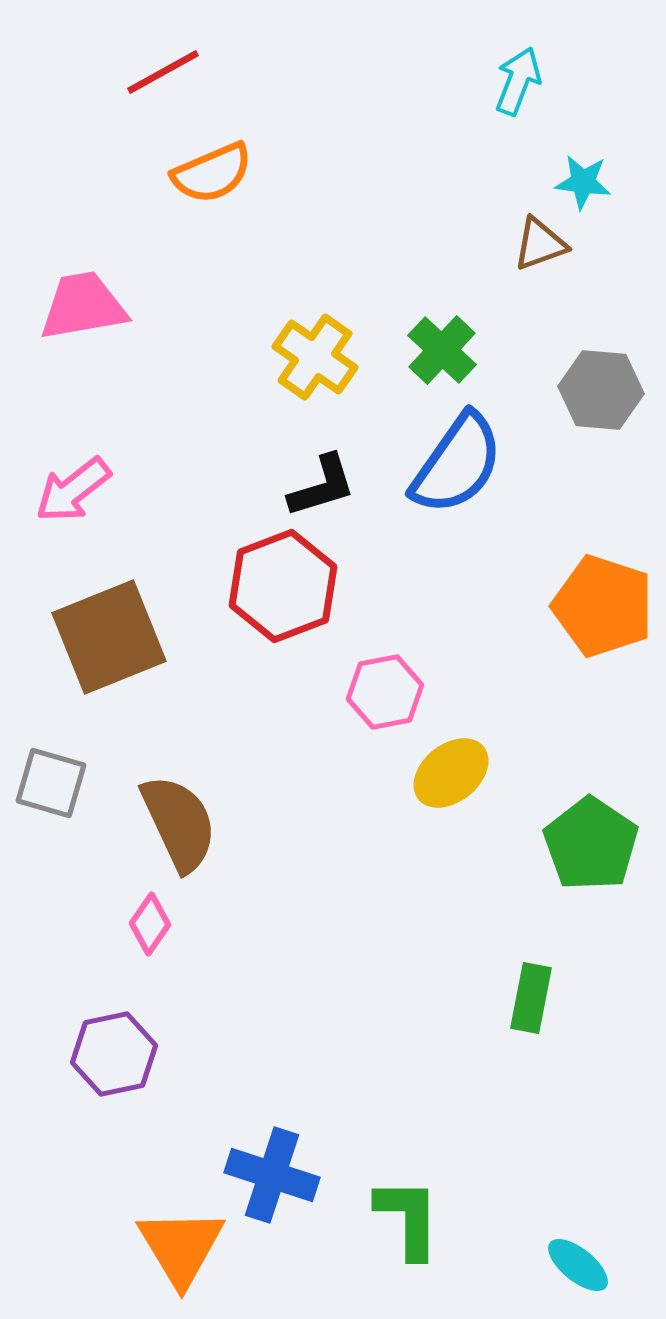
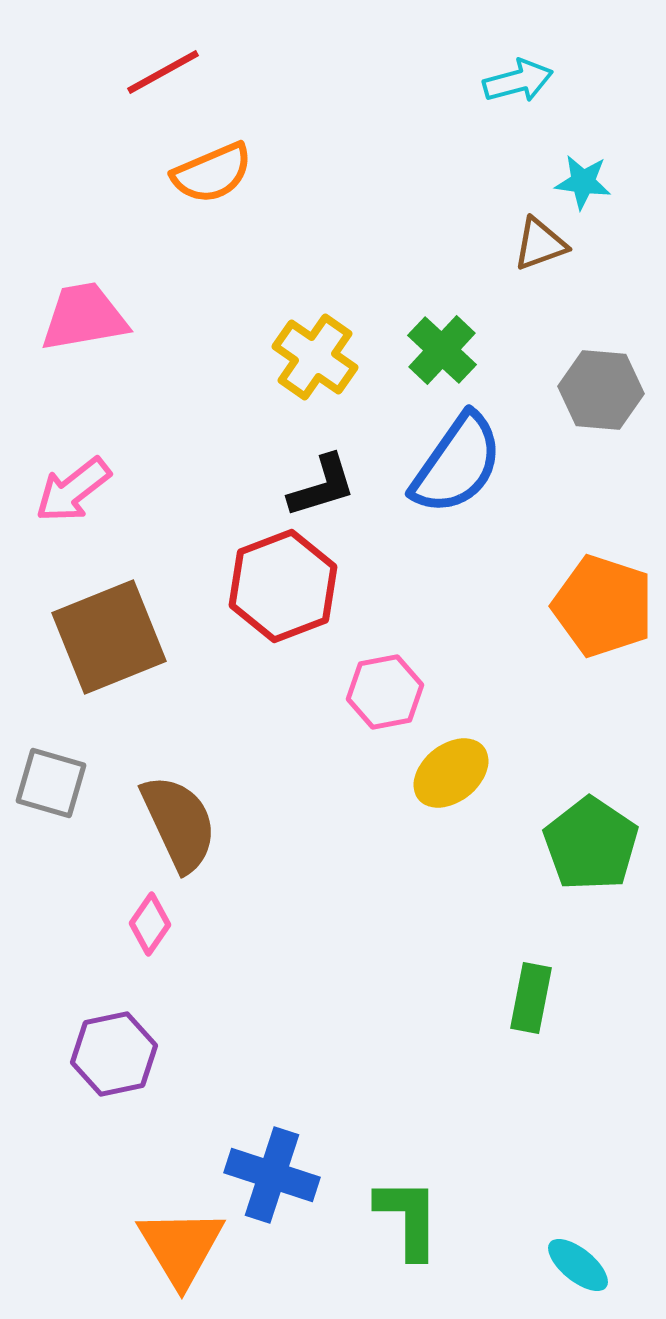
cyan arrow: rotated 54 degrees clockwise
pink trapezoid: moved 1 px right, 11 px down
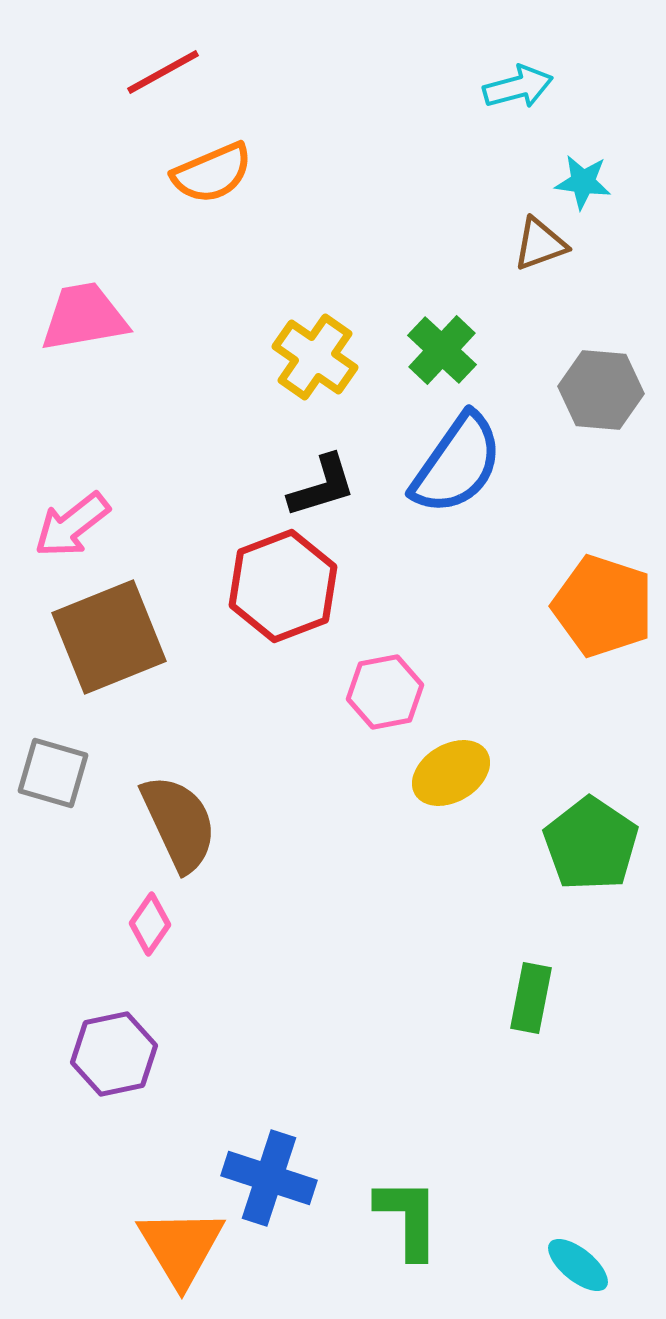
cyan arrow: moved 6 px down
pink arrow: moved 1 px left, 35 px down
yellow ellipse: rotated 8 degrees clockwise
gray square: moved 2 px right, 10 px up
blue cross: moved 3 px left, 3 px down
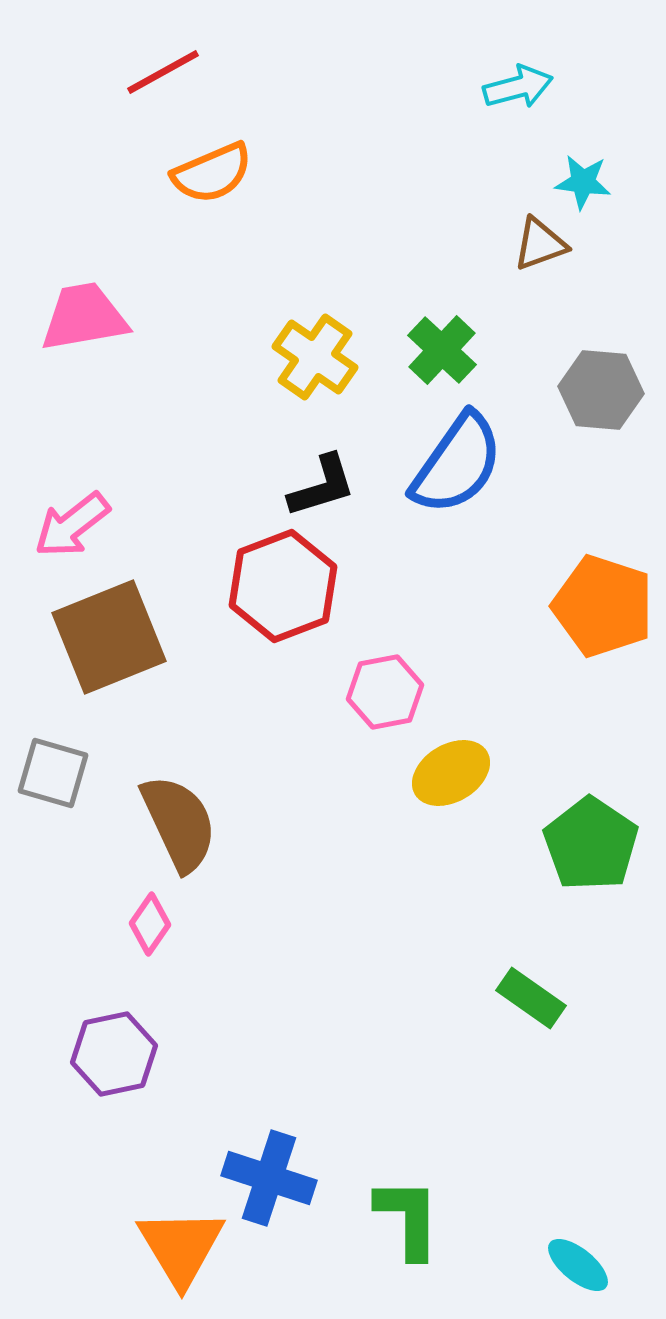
green rectangle: rotated 66 degrees counterclockwise
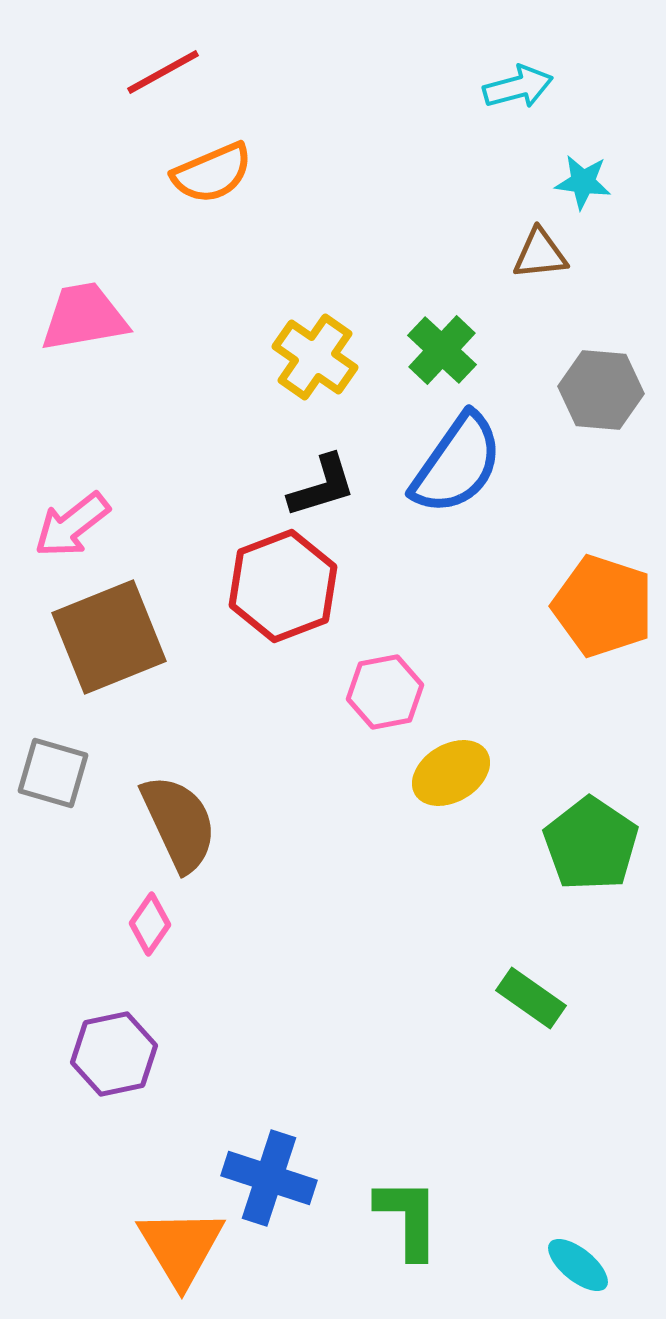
brown triangle: moved 10 px down; rotated 14 degrees clockwise
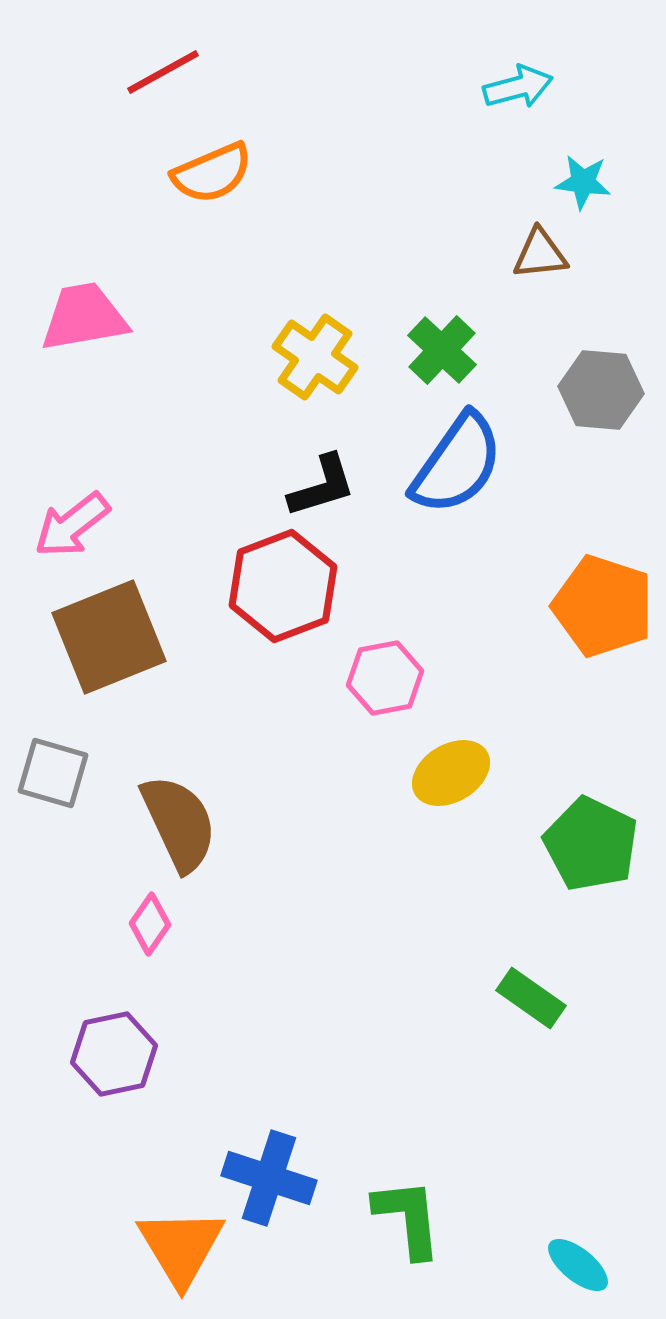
pink hexagon: moved 14 px up
green pentagon: rotated 8 degrees counterclockwise
green L-shape: rotated 6 degrees counterclockwise
